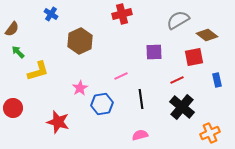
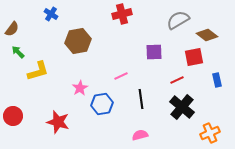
brown hexagon: moved 2 px left; rotated 15 degrees clockwise
red circle: moved 8 px down
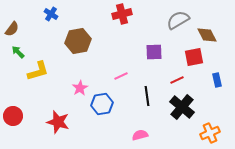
brown diamond: rotated 25 degrees clockwise
black line: moved 6 px right, 3 px up
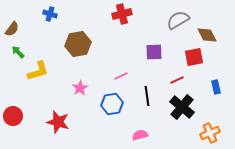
blue cross: moved 1 px left; rotated 16 degrees counterclockwise
brown hexagon: moved 3 px down
blue rectangle: moved 1 px left, 7 px down
blue hexagon: moved 10 px right
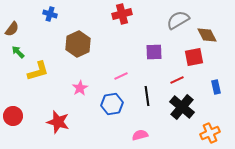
brown hexagon: rotated 15 degrees counterclockwise
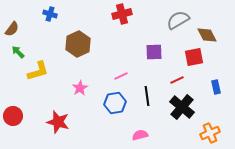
blue hexagon: moved 3 px right, 1 px up
